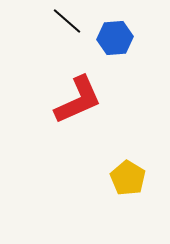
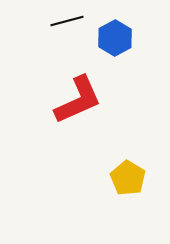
black line: rotated 56 degrees counterclockwise
blue hexagon: rotated 24 degrees counterclockwise
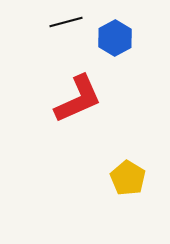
black line: moved 1 px left, 1 px down
red L-shape: moved 1 px up
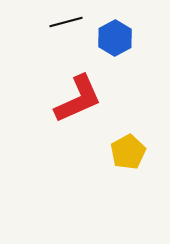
yellow pentagon: moved 26 px up; rotated 12 degrees clockwise
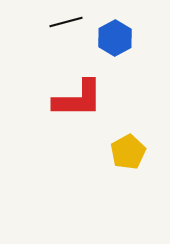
red L-shape: rotated 24 degrees clockwise
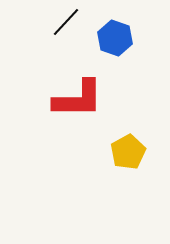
black line: rotated 32 degrees counterclockwise
blue hexagon: rotated 12 degrees counterclockwise
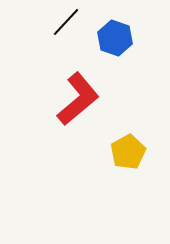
red L-shape: rotated 40 degrees counterclockwise
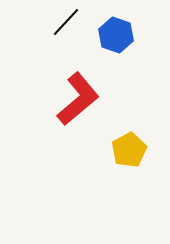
blue hexagon: moved 1 px right, 3 px up
yellow pentagon: moved 1 px right, 2 px up
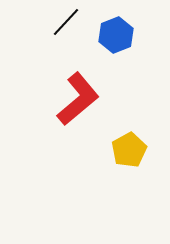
blue hexagon: rotated 20 degrees clockwise
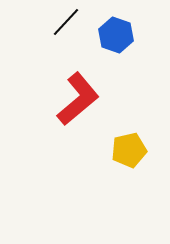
blue hexagon: rotated 20 degrees counterclockwise
yellow pentagon: rotated 16 degrees clockwise
